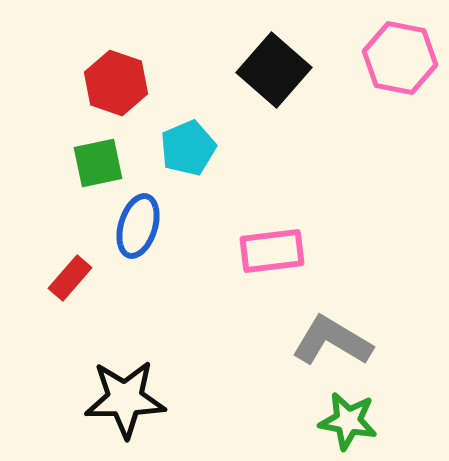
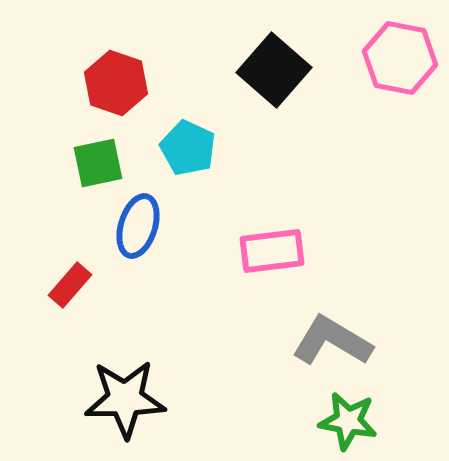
cyan pentagon: rotated 24 degrees counterclockwise
red rectangle: moved 7 px down
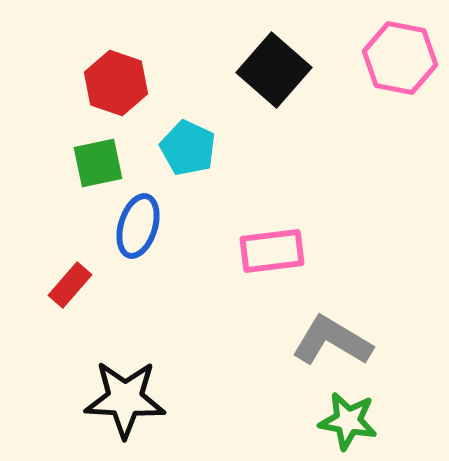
black star: rotated 4 degrees clockwise
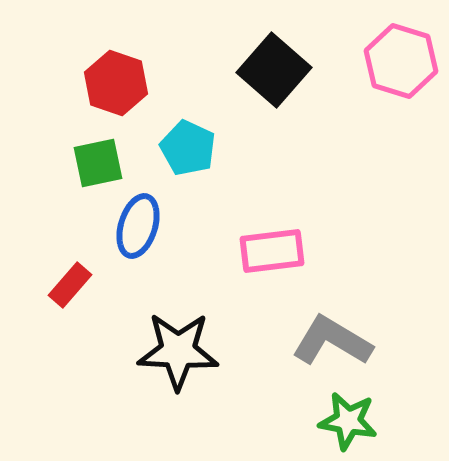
pink hexagon: moved 1 px right, 3 px down; rotated 6 degrees clockwise
black star: moved 53 px right, 48 px up
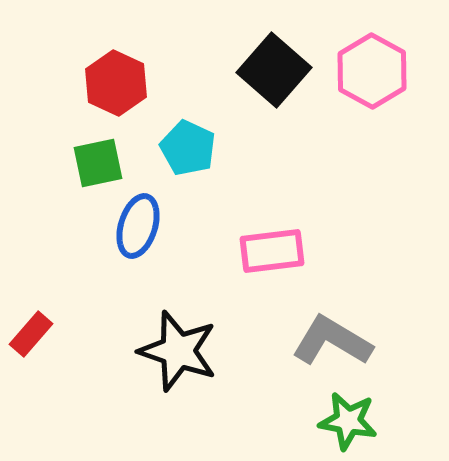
pink hexagon: moved 29 px left, 10 px down; rotated 12 degrees clockwise
red hexagon: rotated 6 degrees clockwise
red rectangle: moved 39 px left, 49 px down
black star: rotated 16 degrees clockwise
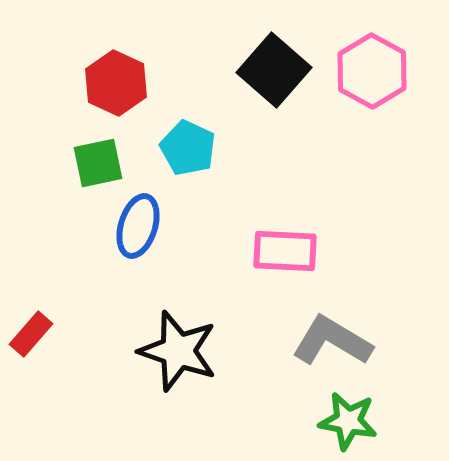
pink rectangle: moved 13 px right; rotated 10 degrees clockwise
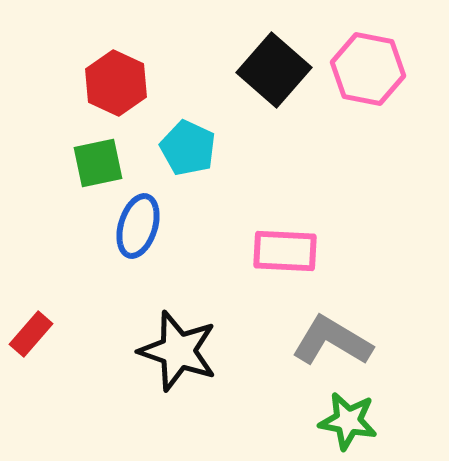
pink hexagon: moved 4 px left, 2 px up; rotated 18 degrees counterclockwise
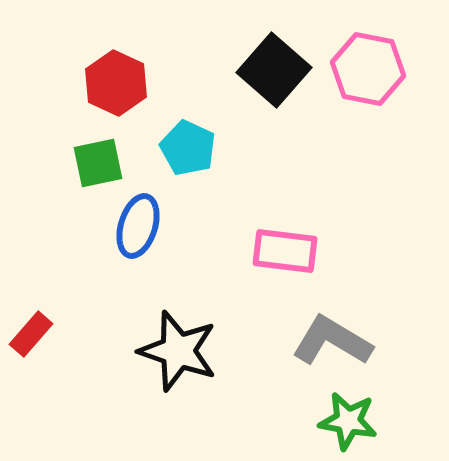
pink rectangle: rotated 4 degrees clockwise
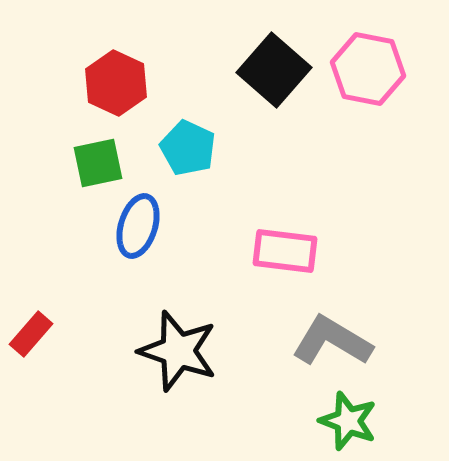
green star: rotated 10 degrees clockwise
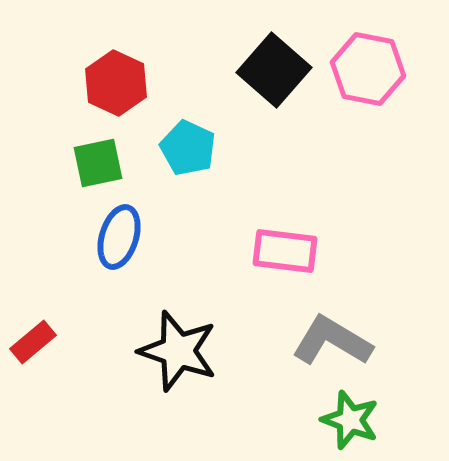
blue ellipse: moved 19 px left, 11 px down
red rectangle: moved 2 px right, 8 px down; rotated 9 degrees clockwise
green star: moved 2 px right, 1 px up
